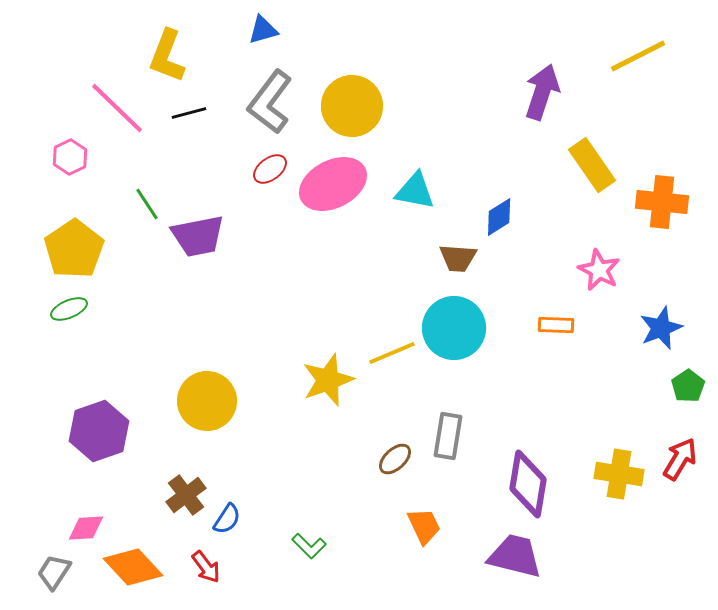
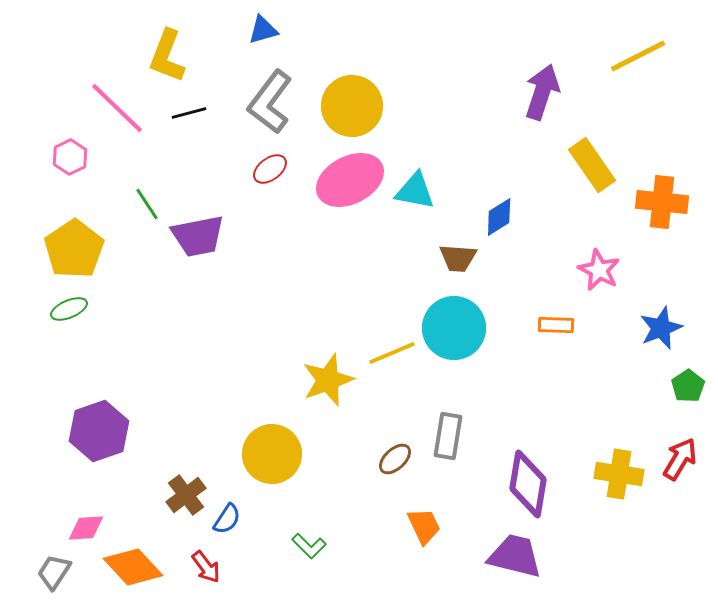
pink ellipse at (333, 184): moved 17 px right, 4 px up
yellow circle at (207, 401): moved 65 px right, 53 px down
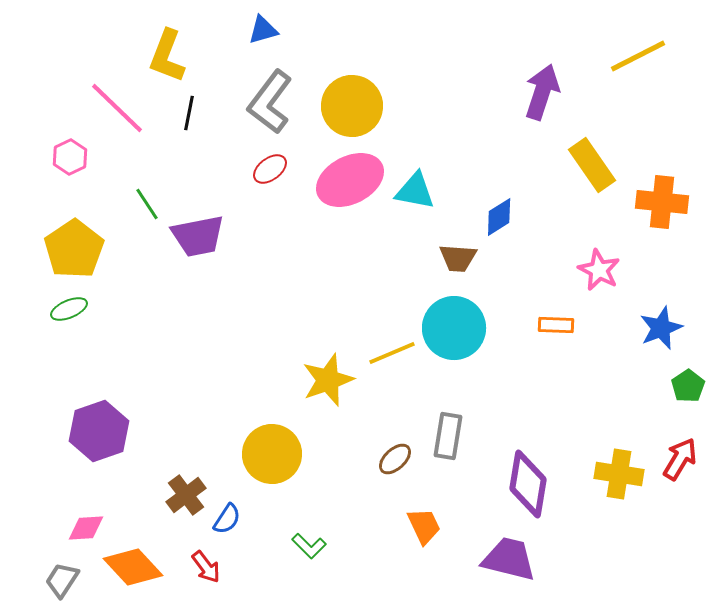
black line at (189, 113): rotated 64 degrees counterclockwise
purple trapezoid at (515, 556): moved 6 px left, 3 px down
gray trapezoid at (54, 572): moved 8 px right, 8 px down
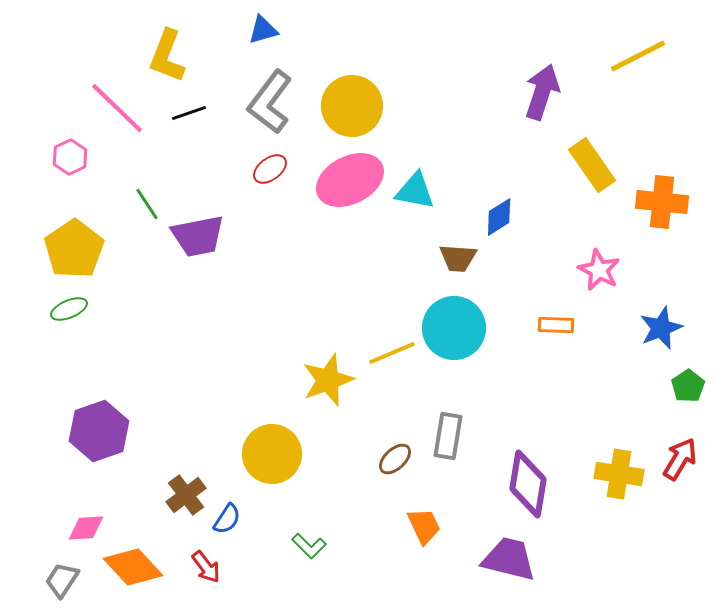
black line at (189, 113): rotated 60 degrees clockwise
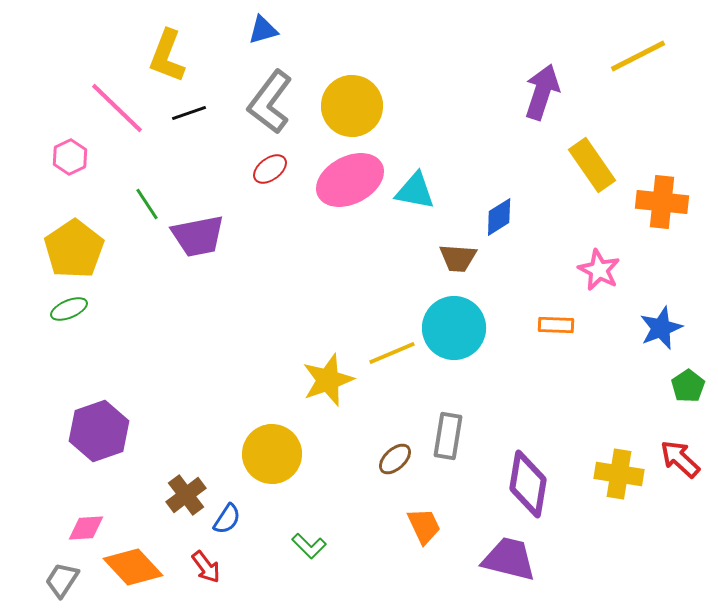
red arrow at (680, 459): rotated 78 degrees counterclockwise
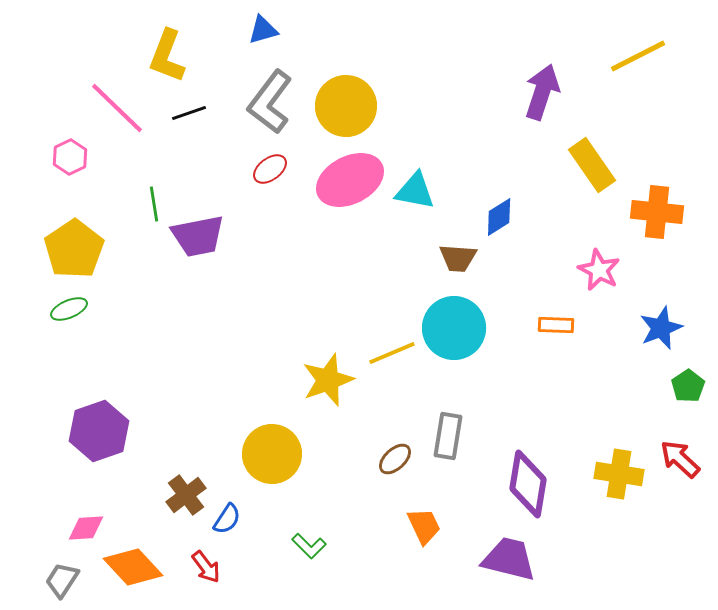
yellow circle at (352, 106): moved 6 px left
orange cross at (662, 202): moved 5 px left, 10 px down
green line at (147, 204): moved 7 px right; rotated 24 degrees clockwise
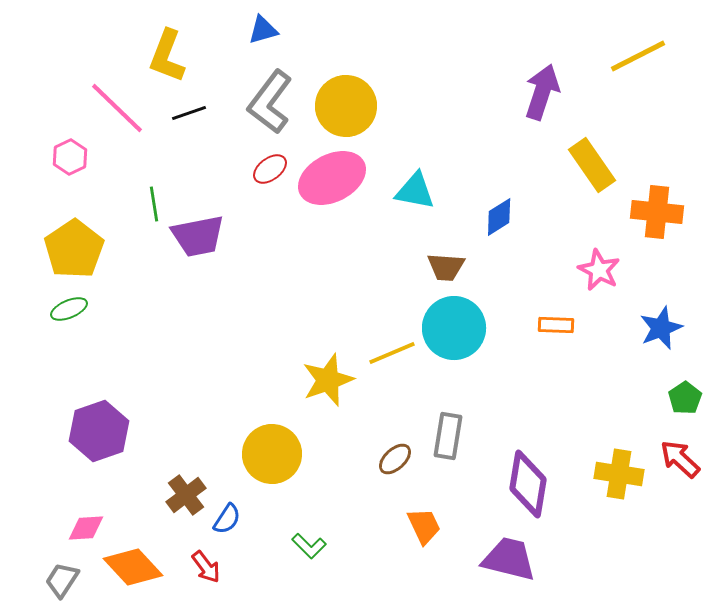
pink ellipse at (350, 180): moved 18 px left, 2 px up
brown trapezoid at (458, 258): moved 12 px left, 9 px down
green pentagon at (688, 386): moved 3 px left, 12 px down
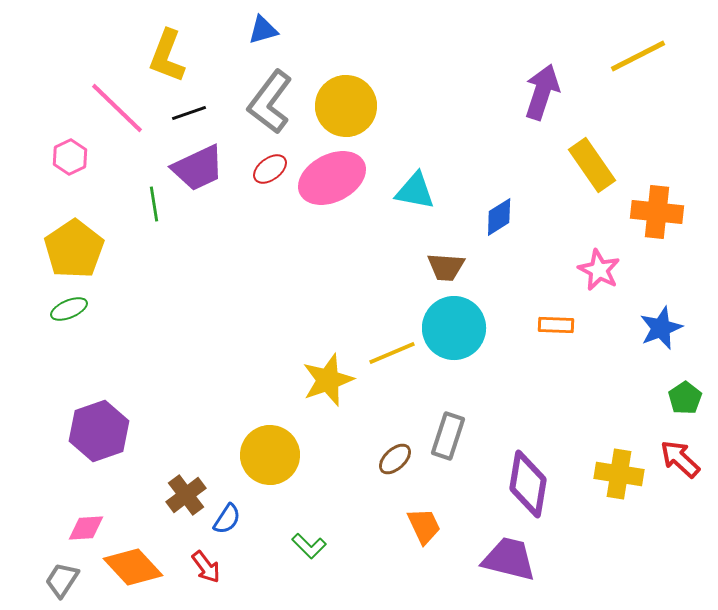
purple trapezoid at (198, 236): moved 68 px up; rotated 14 degrees counterclockwise
gray rectangle at (448, 436): rotated 9 degrees clockwise
yellow circle at (272, 454): moved 2 px left, 1 px down
